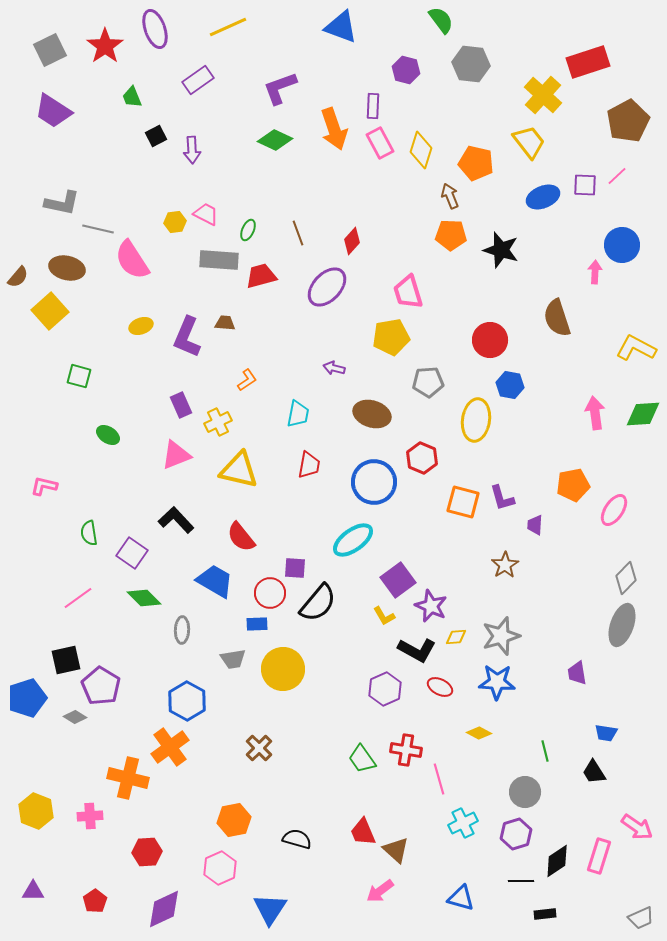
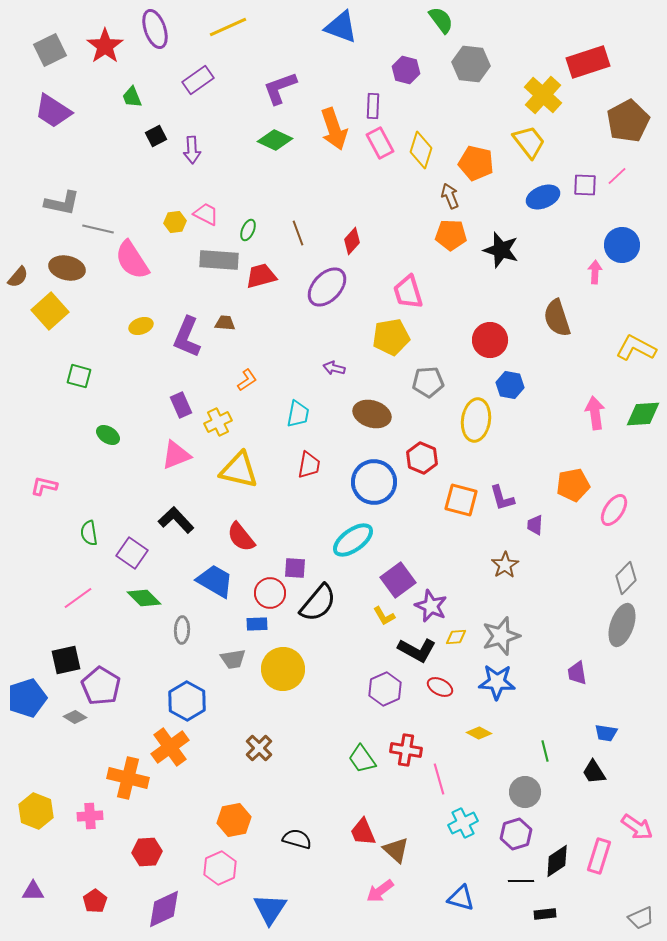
orange square at (463, 502): moved 2 px left, 2 px up
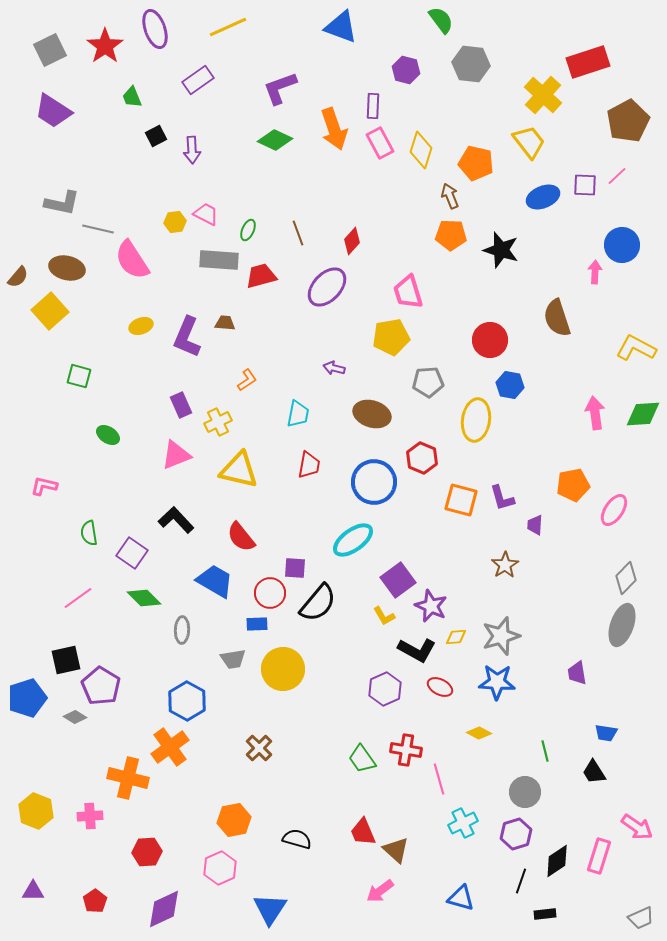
black line at (521, 881): rotated 70 degrees counterclockwise
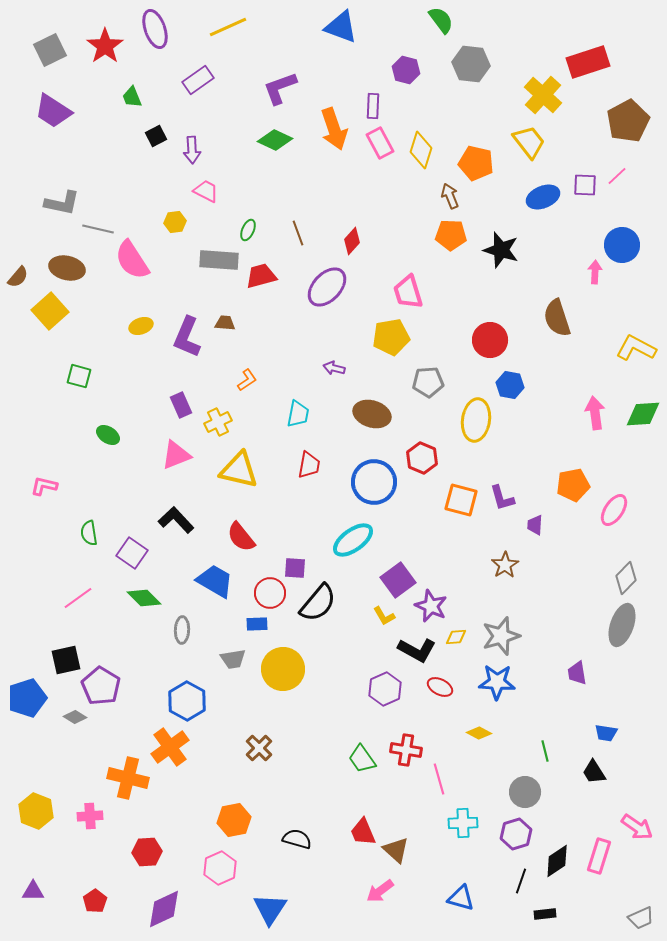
pink trapezoid at (206, 214): moved 23 px up
cyan cross at (463, 823): rotated 24 degrees clockwise
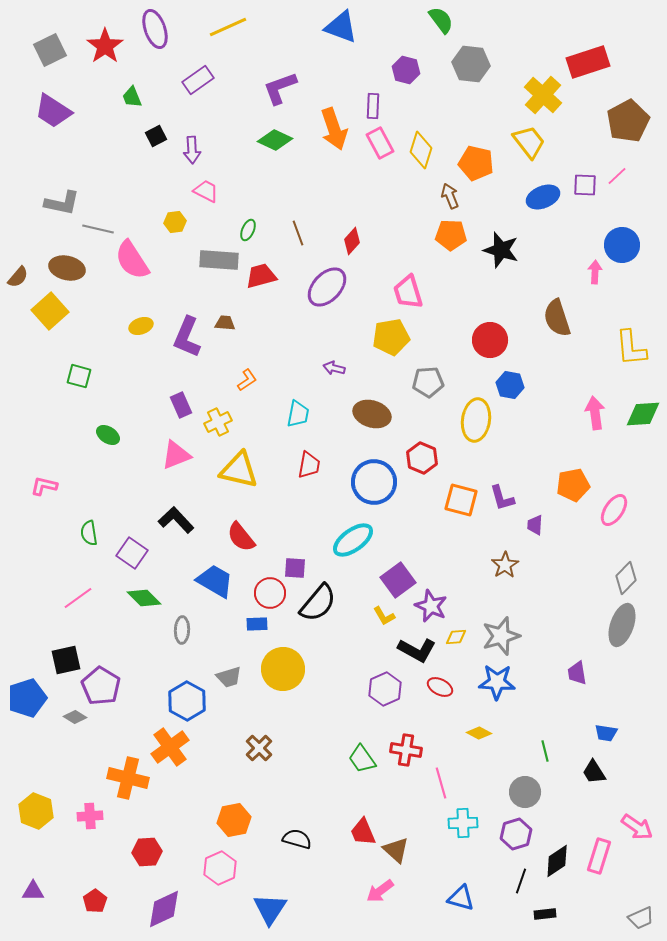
yellow L-shape at (636, 348): moved 5 px left; rotated 123 degrees counterclockwise
gray trapezoid at (233, 659): moved 4 px left, 18 px down; rotated 8 degrees counterclockwise
pink line at (439, 779): moved 2 px right, 4 px down
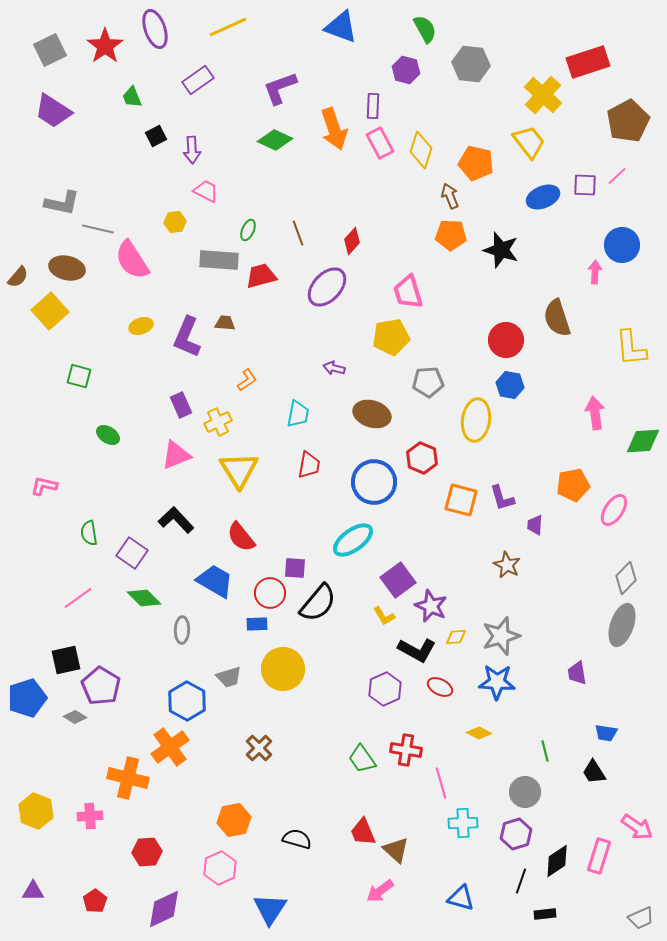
green semicircle at (441, 20): moved 16 px left, 9 px down; rotated 8 degrees clockwise
red circle at (490, 340): moved 16 px right
green diamond at (643, 414): moved 27 px down
yellow triangle at (239, 470): rotated 45 degrees clockwise
brown star at (505, 565): moved 2 px right; rotated 12 degrees counterclockwise
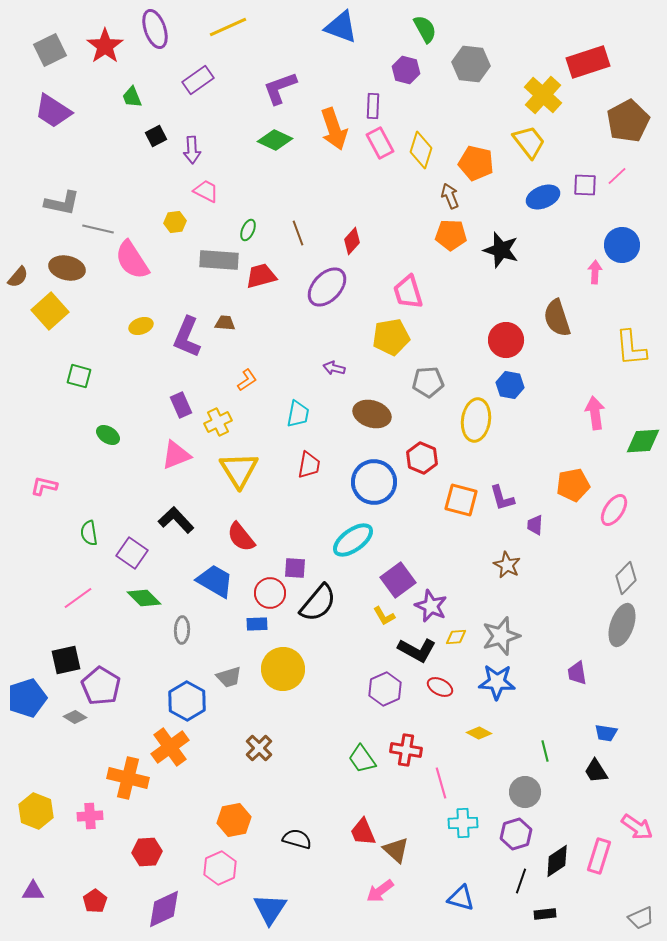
black trapezoid at (594, 772): moved 2 px right, 1 px up
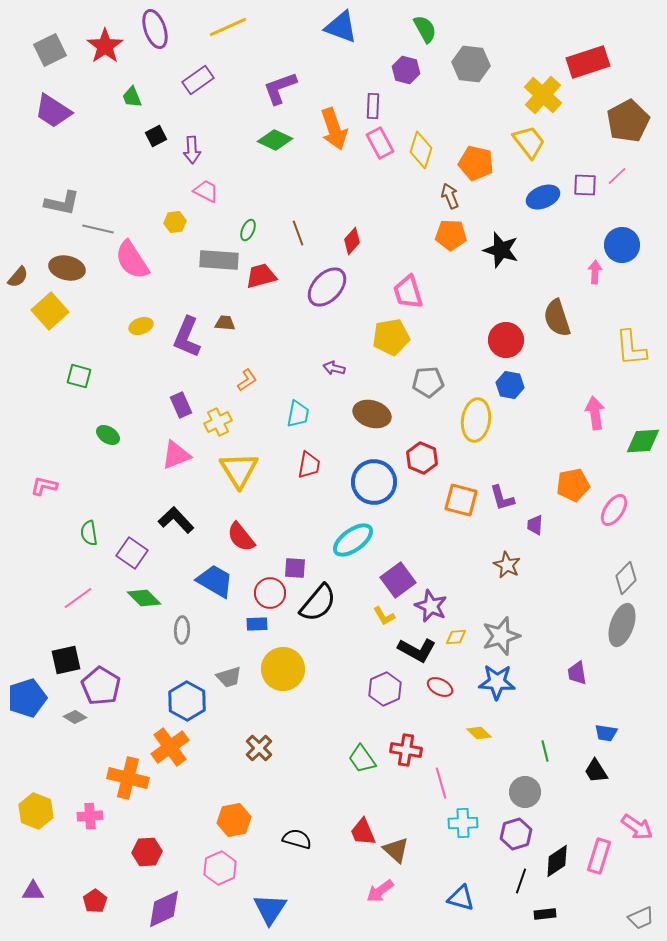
yellow diamond at (479, 733): rotated 15 degrees clockwise
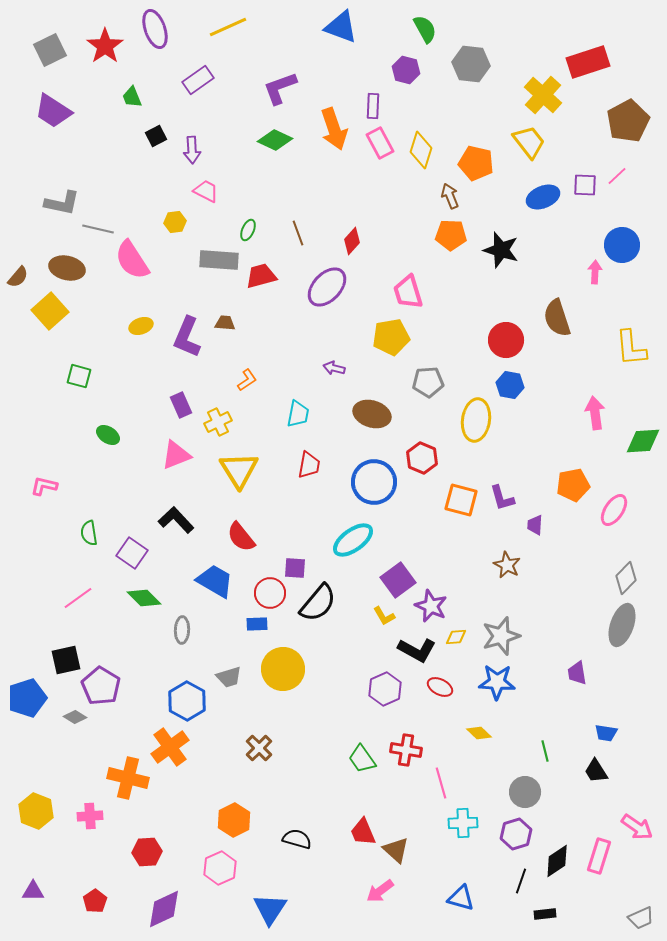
orange hexagon at (234, 820): rotated 16 degrees counterclockwise
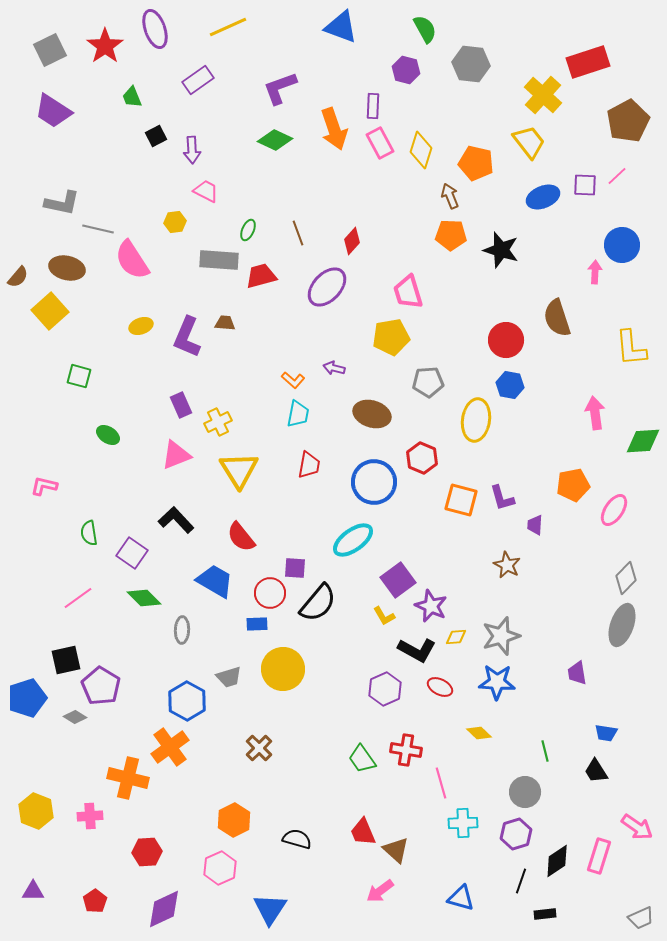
orange L-shape at (247, 380): moved 46 px right; rotated 75 degrees clockwise
